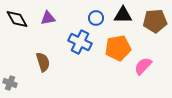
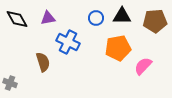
black triangle: moved 1 px left, 1 px down
blue cross: moved 12 px left
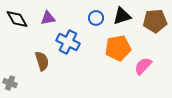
black triangle: rotated 18 degrees counterclockwise
brown semicircle: moved 1 px left, 1 px up
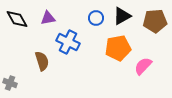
black triangle: rotated 12 degrees counterclockwise
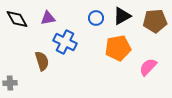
blue cross: moved 3 px left
pink semicircle: moved 5 px right, 1 px down
gray cross: rotated 24 degrees counterclockwise
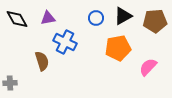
black triangle: moved 1 px right
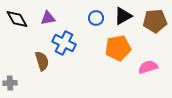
blue cross: moved 1 px left, 1 px down
pink semicircle: rotated 30 degrees clockwise
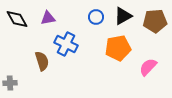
blue circle: moved 1 px up
blue cross: moved 2 px right, 1 px down
pink semicircle: rotated 30 degrees counterclockwise
